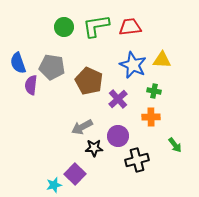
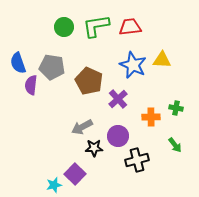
green cross: moved 22 px right, 17 px down
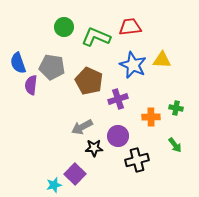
green L-shape: moved 11 px down; rotated 32 degrees clockwise
purple cross: rotated 24 degrees clockwise
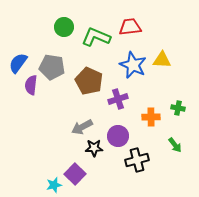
blue semicircle: rotated 55 degrees clockwise
green cross: moved 2 px right
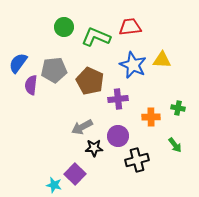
gray pentagon: moved 2 px right, 3 px down; rotated 15 degrees counterclockwise
brown pentagon: moved 1 px right
purple cross: rotated 12 degrees clockwise
cyan star: rotated 28 degrees clockwise
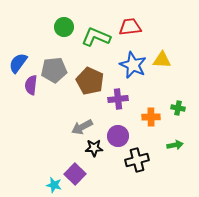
green arrow: rotated 63 degrees counterclockwise
